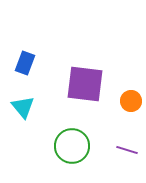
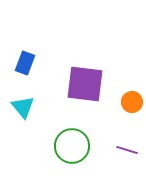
orange circle: moved 1 px right, 1 px down
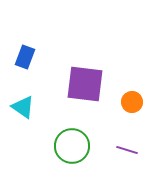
blue rectangle: moved 6 px up
cyan triangle: rotated 15 degrees counterclockwise
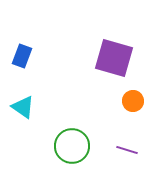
blue rectangle: moved 3 px left, 1 px up
purple square: moved 29 px right, 26 px up; rotated 9 degrees clockwise
orange circle: moved 1 px right, 1 px up
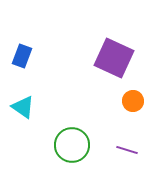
purple square: rotated 9 degrees clockwise
green circle: moved 1 px up
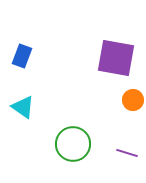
purple square: moved 2 px right; rotated 15 degrees counterclockwise
orange circle: moved 1 px up
green circle: moved 1 px right, 1 px up
purple line: moved 3 px down
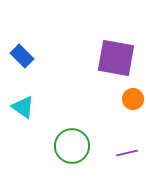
blue rectangle: rotated 65 degrees counterclockwise
orange circle: moved 1 px up
green circle: moved 1 px left, 2 px down
purple line: rotated 30 degrees counterclockwise
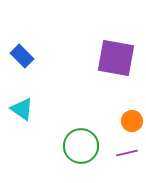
orange circle: moved 1 px left, 22 px down
cyan triangle: moved 1 px left, 2 px down
green circle: moved 9 px right
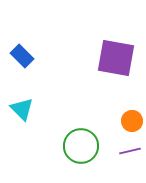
cyan triangle: rotated 10 degrees clockwise
purple line: moved 3 px right, 2 px up
